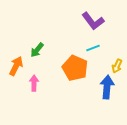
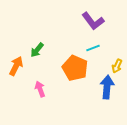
pink arrow: moved 6 px right, 6 px down; rotated 21 degrees counterclockwise
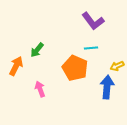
cyan line: moved 2 px left; rotated 16 degrees clockwise
yellow arrow: rotated 40 degrees clockwise
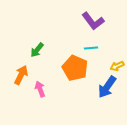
orange arrow: moved 5 px right, 9 px down
blue arrow: rotated 150 degrees counterclockwise
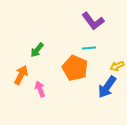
cyan line: moved 2 px left
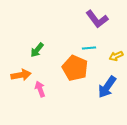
purple L-shape: moved 4 px right, 2 px up
yellow arrow: moved 1 px left, 10 px up
orange arrow: rotated 54 degrees clockwise
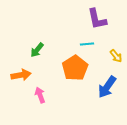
purple L-shape: rotated 25 degrees clockwise
cyan line: moved 2 px left, 4 px up
yellow arrow: rotated 104 degrees counterclockwise
orange pentagon: rotated 15 degrees clockwise
pink arrow: moved 6 px down
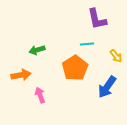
green arrow: rotated 35 degrees clockwise
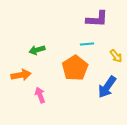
purple L-shape: rotated 75 degrees counterclockwise
